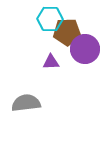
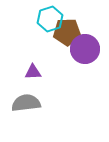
cyan hexagon: rotated 20 degrees counterclockwise
purple triangle: moved 18 px left, 10 px down
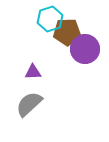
gray semicircle: moved 3 px right, 1 px down; rotated 36 degrees counterclockwise
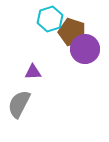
brown pentagon: moved 5 px right; rotated 20 degrees clockwise
gray semicircle: moved 10 px left; rotated 20 degrees counterclockwise
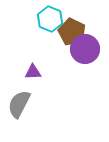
cyan hexagon: rotated 20 degrees counterclockwise
brown pentagon: rotated 8 degrees clockwise
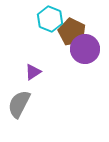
purple triangle: rotated 30 degrees counterclockwise
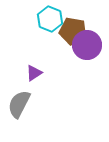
brown pentagon: moved 1 px right, 1 px up; rotated 16 degrees counterclockwise
purple circle: moved 2 px right, 4 px up
purple triangle: moved 1 px right, 1 px down
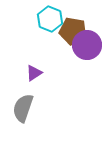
gray semicircle: moved 4 px right, 4 px down; rotated 8 degrees counterclockwise
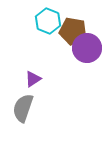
cyan hexagon: moved 2 px left, 2 px down
purple circle: moved 3 px down
purple triangle: moved 1 px left, 6 px down
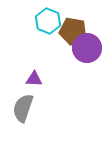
purple triangle: moved 1 px right; rotated 36 degrees clockwise
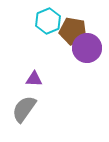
cyan hexagon: rotated 15 degrees clockwise
gray semicircle: moved 1 px right, 1 px down; rotated 16 degrees clockwise
